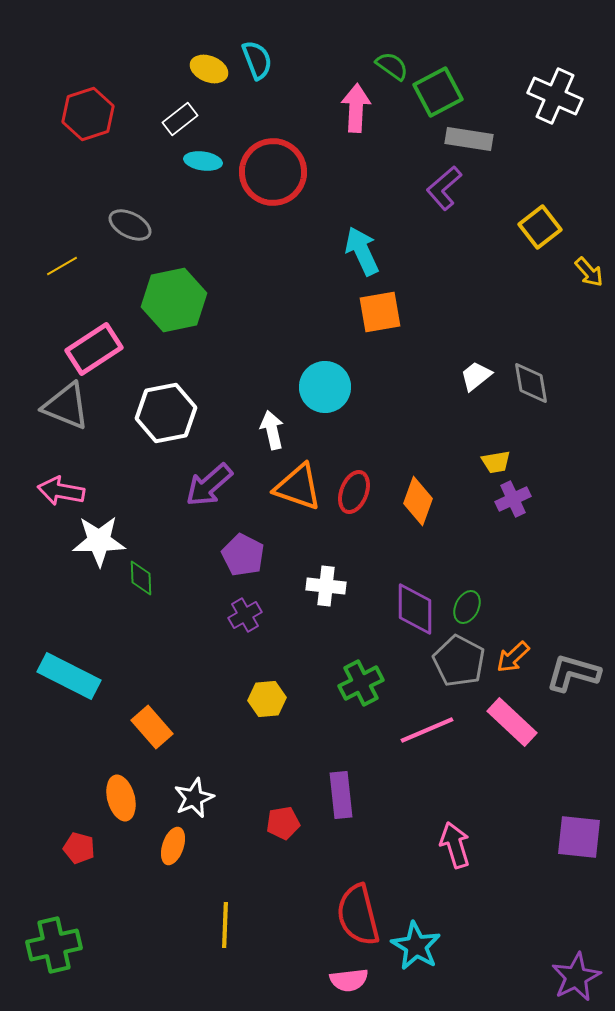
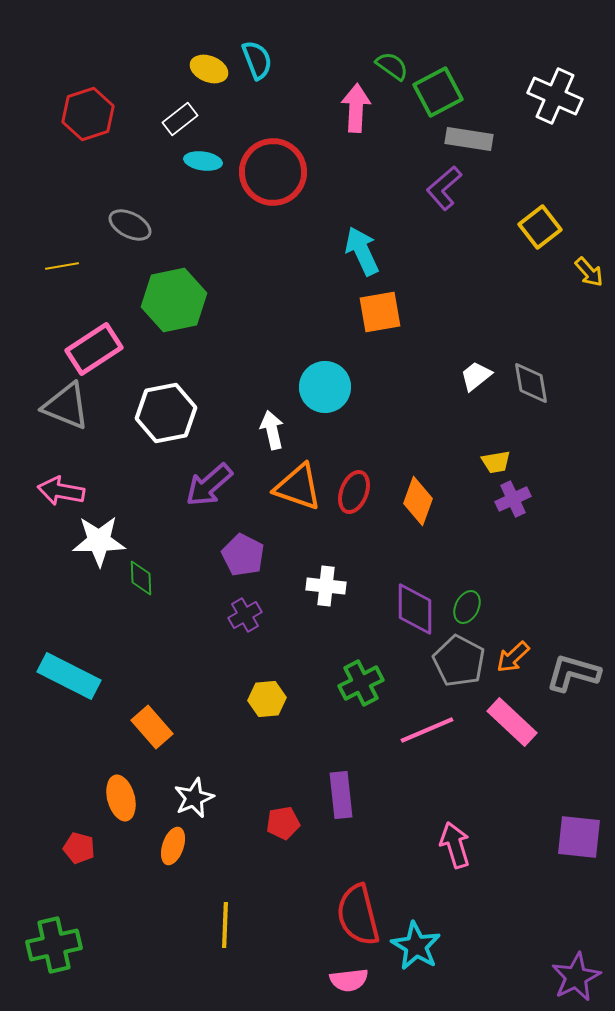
yellow line at (62, 266): rotated 20 degrees clockwise
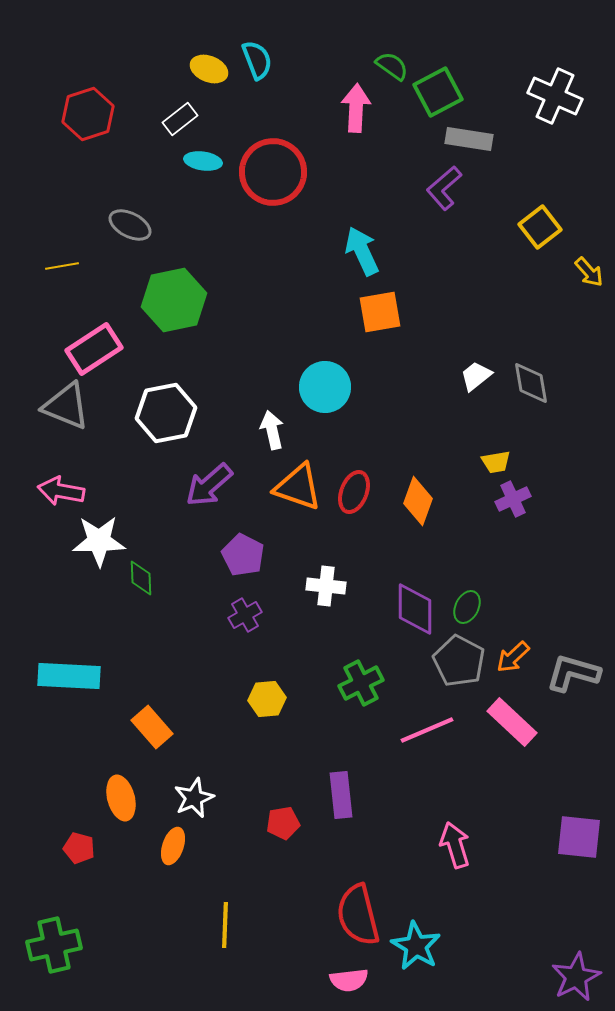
cyan rectangle at (69, 676): rotated 24 degrees counterclockwise
